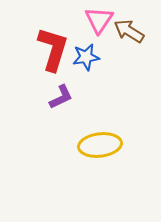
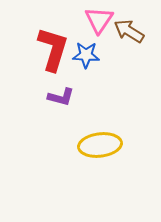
blue star: moved 2 px up; rotated 12 degrees clockwise
purple L-shape: rotated 40 degrees clockwise
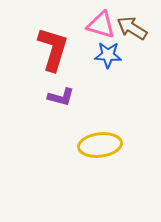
pink triangle: moved 2 px right, 5 px down; rotated 48 degrees counterclockwise
brown arrow: moved 3 px right, 3 px up
blue star: moved 22 px right
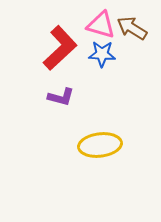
red L-shape: moved 7 px right, 1 px up; rotated 30 degrees clockwise
blue star: moved 6 px left, 1 px up
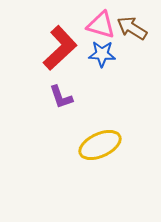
purple L-shape: rotated 56 degrees clockwise
yellow ellipse: rotated 18 degrees counterclockwise
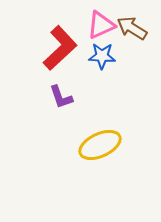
pink triangle: rotated 40 degrees counterclockwise
blue star: moved 2 px down
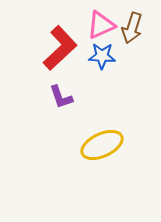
brown arrow: rotated 104 degrees counterclockwise
yellow ellipse: moved 2 px right
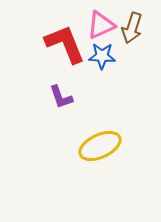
red L-shape: moved 5 px right, 4 px up; rotated 69 degrees counterclockwise
yellow ellipse: moved 2 px left, 1 px down
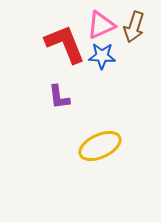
brown arrow: moved 2 px right, 1 px up
purple L-shape: moved 2 px left; rotated 12 degrees clockwise
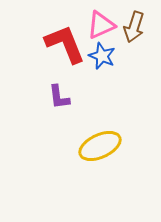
blue star: rotated 20 degrees clockwise
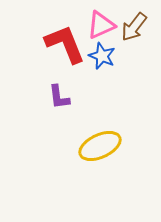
brown arrow: rotated 20 degrees clockwise
